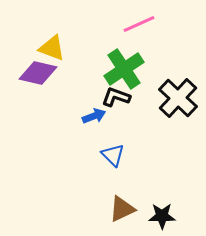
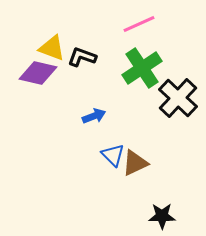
green cross: moved 18 px right, 1 px up
black L-shape: moved 34 px left, 40 px up
brown triangle: moved 13 px right, 46 px up
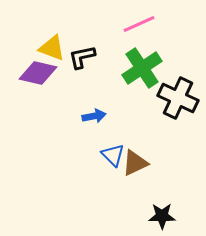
black L-shape: rotated 32 degrees counterclockwise
black cross: rotated 18 degrees counterclockwise
blue arrow: rotated 10 degrees clockwise
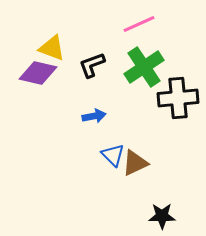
black L-shape: moved 10 px right, 8 px down; rotated 8 degrees counterclockwise
green cross: moved 2 px right, 1 px up
black cross: rotated 30 degrees counterclockwise
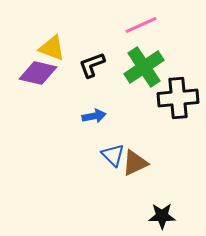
pink line: moved 2 px right, 1 px down
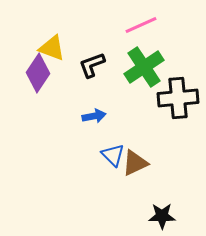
purple diamond: rotated 69 degrees counterclockwise
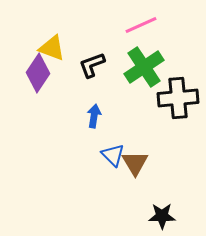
blue arrow: rotated 70 degrees counterclockwise
brown triangle: rotated 36 degrees counterclockwise
